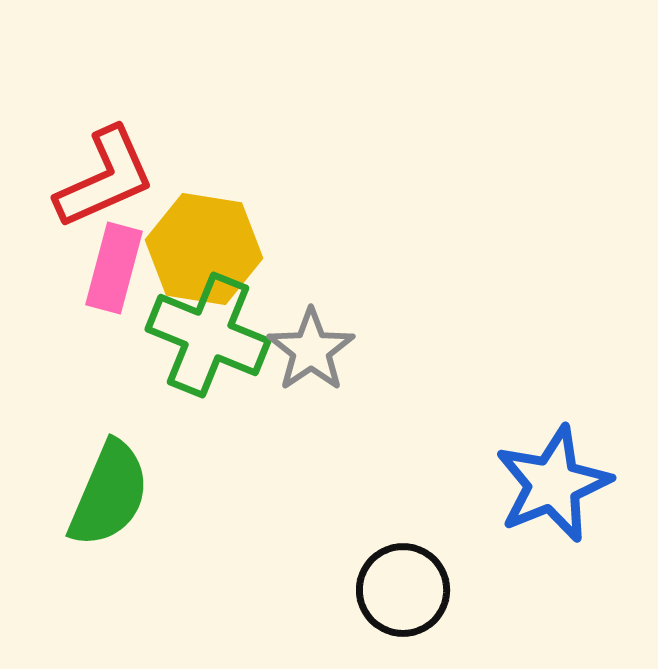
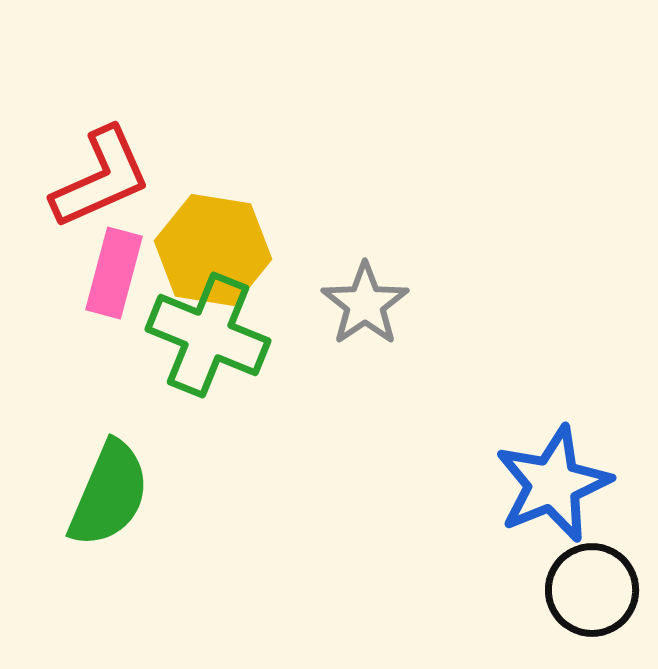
red L-shape: moved 4 px left
yellow hexagon: moved 9 px right, 1 px down
pink rectangle: moved 5 px down
gray star: moved 54 px right, 46 px up
black circle: moved 189 px right
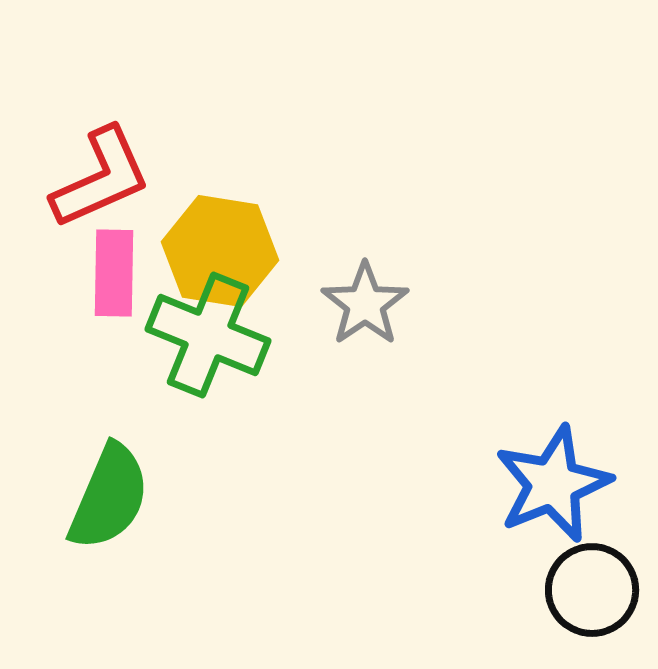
yellow hexagon: moved 7 px right, 1 px down
pink rectangle: rotated 14 degrees counterclockwise
green semicircle: moved 3 px down
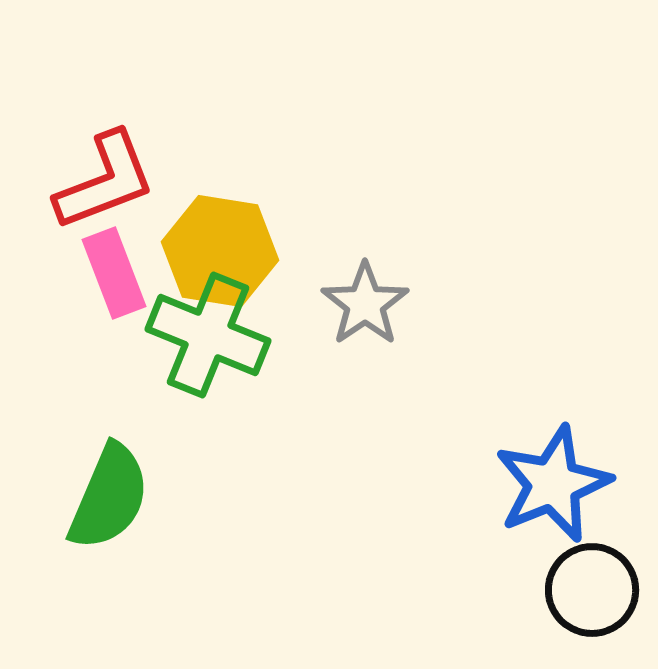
red L-shape: moved 4 px right, 3 px down; rotated 3 degrees clockwise
pink rectangle: rotated 22 degrees counterclockwise
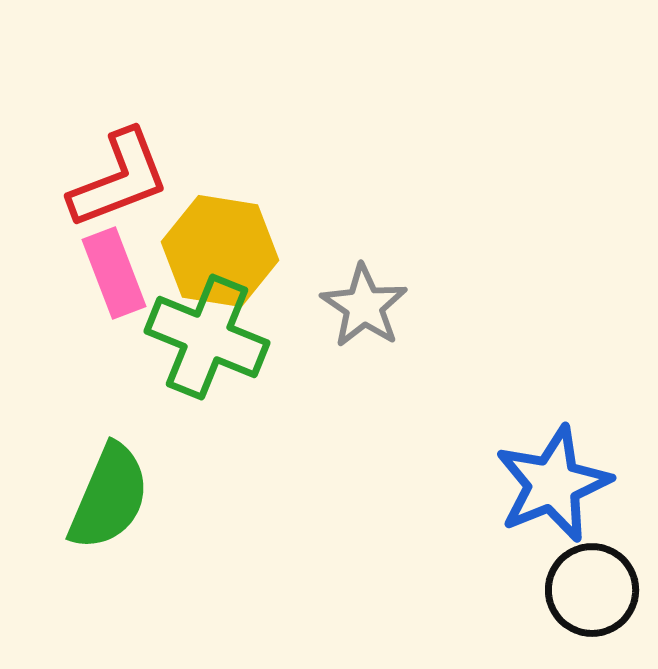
red L-shape: moved 14 px right, 2 px up
gray star: moved 1 px left, 2 px down; rotated 4 degrees counterclockwise
green cross: moved 1 px left, 2 px down
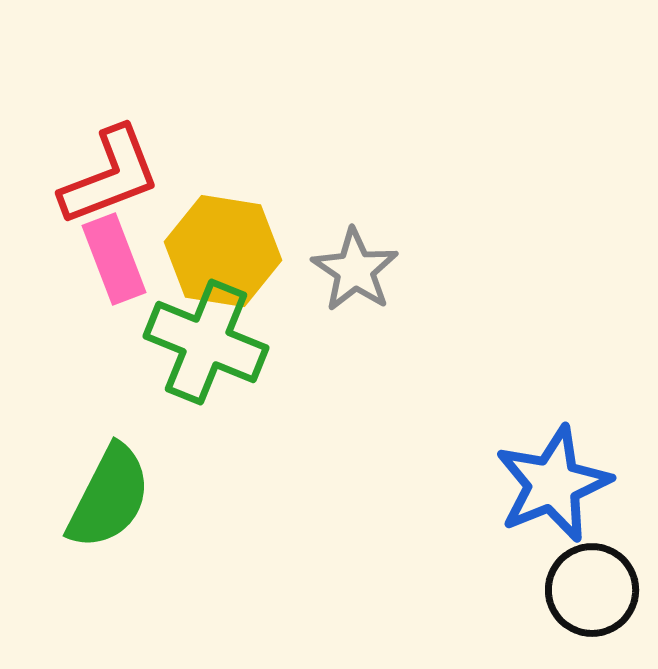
red L-shape: moved 9 px left, 3 px up
yellow hexagon: moved 3 px right
pink rectangle: moved 14 px up
gray star: moved 9 px left, 36 px up
green cross: moved 1 px left, 5 px down
green semicircle: rotated 4 degrees clockwise
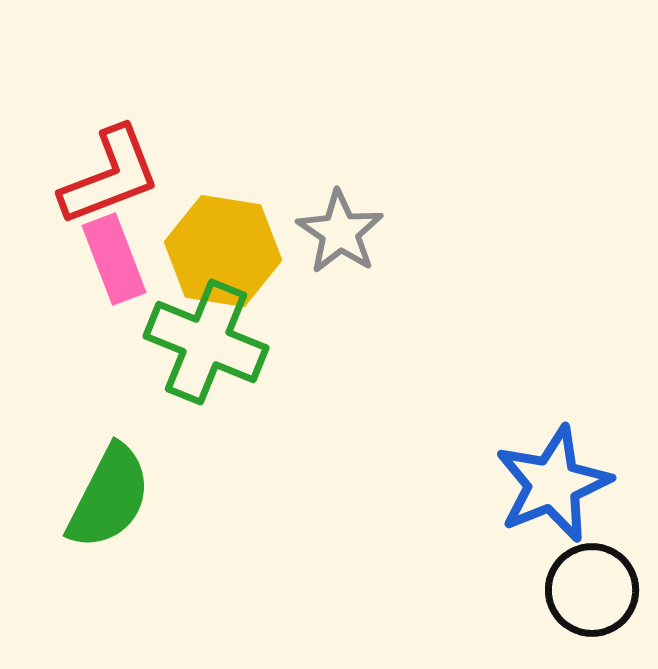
gray star: moved 15 px left, 38 px up
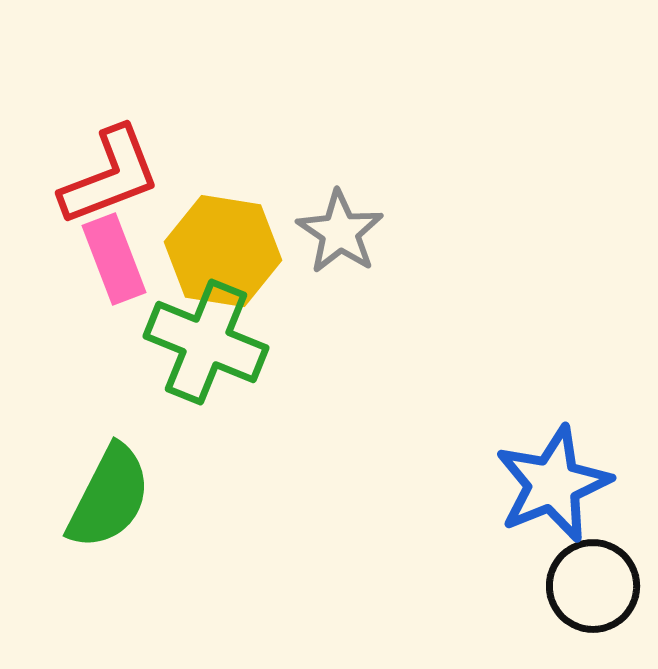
black circle: moved 1 px right, 4 px up
